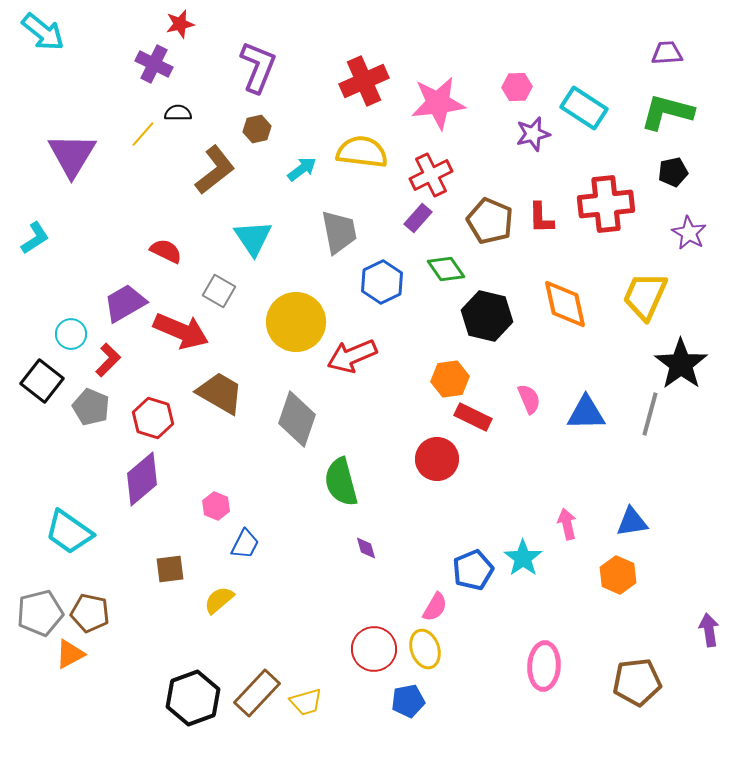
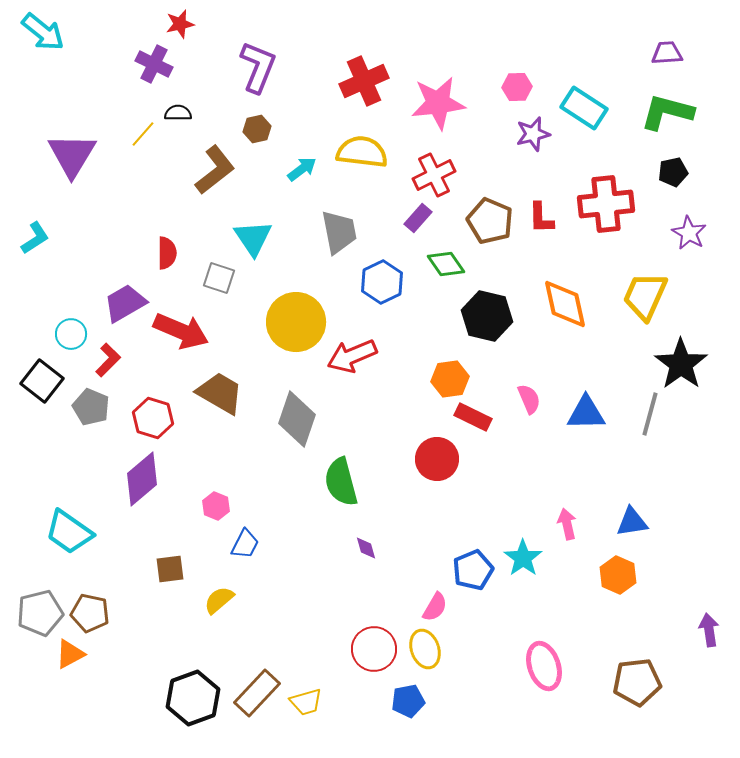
red cross at (431, 175): moved 3 px right
red semicircle at (166, 251): moved 1 px right, 2 px down; rotated 64 degrees clockwise
green diamond at (446, 269): moved 5 px up
gray square at (219, 291): moved 13 px up; rotated 12 degrees counterclockwise
pink ellipse at (544, 666): rotated 21 degrees counterclockwise
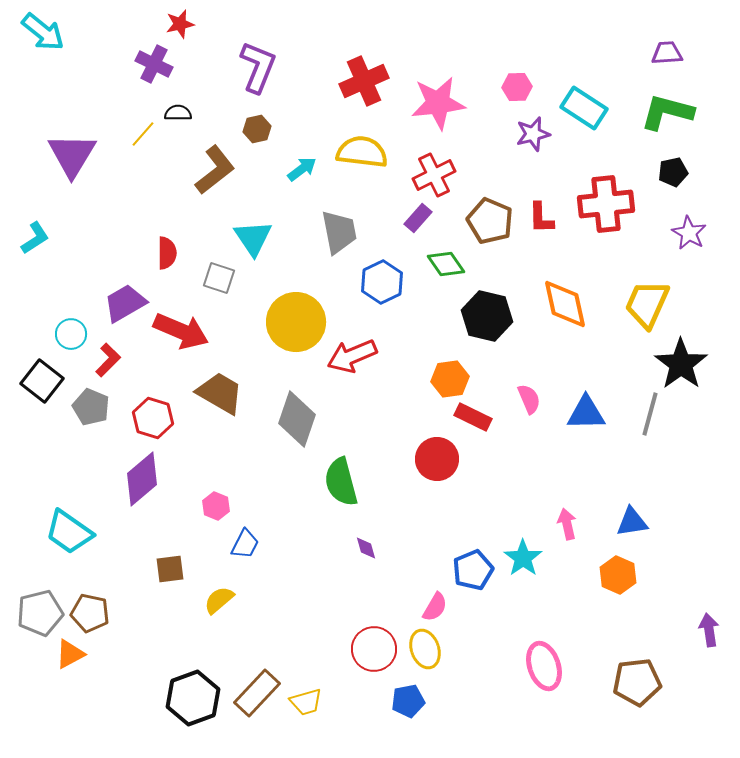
yellow trapezoid at (645, 296): moved 2 px right, 8 px down
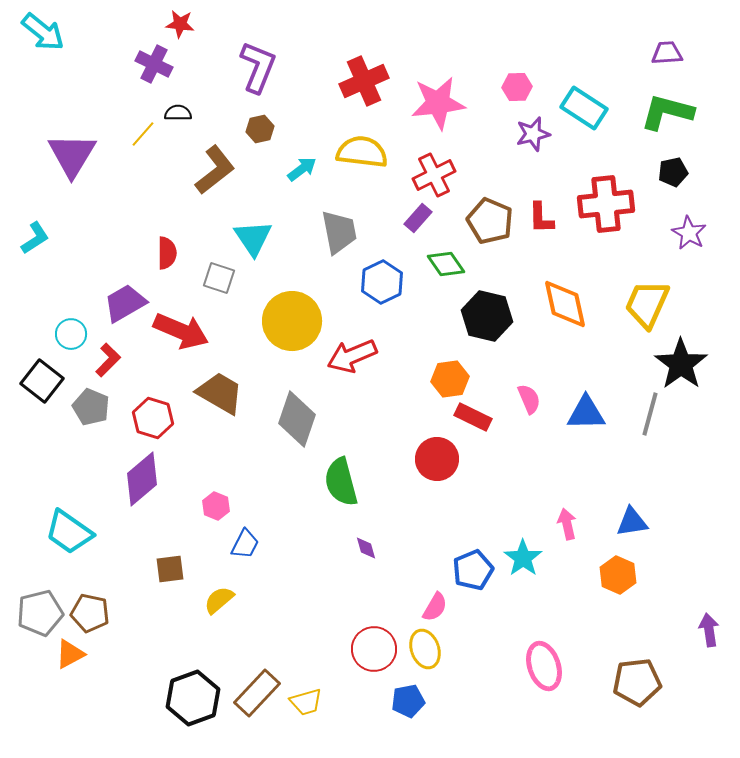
red star at (180, 24): rotated 20 degrees clockwise
brown hexagon at (257, 129): moved 3 px right
yellow circle at (296, 322): moved 4 px left, 1 px up
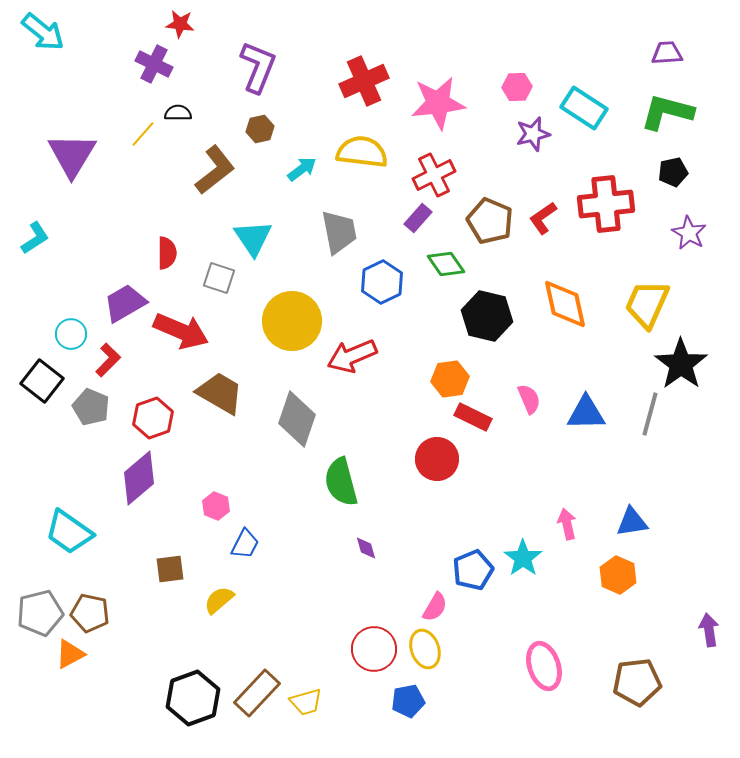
red L-shape at (541, 218): moved 2 px right; rotated 56 degrees clockwise
red hexagon at (153, 418): rotated 24 degrees clockwise
purple diamond at (142, 479): moved 3 px left, 1 px up
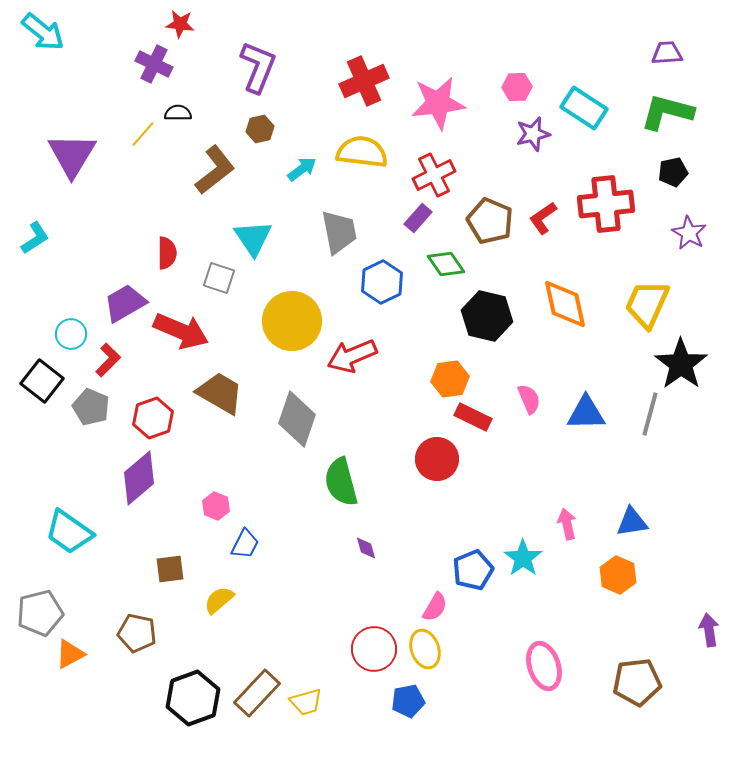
brown pentagon at (90, 613): moved 47 px right, 20 px down
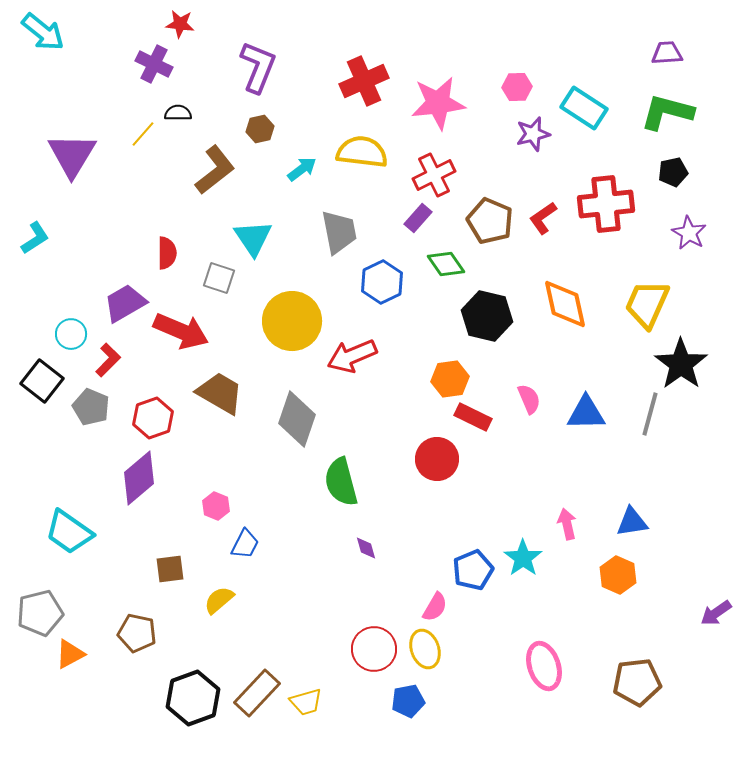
purple arrow at (709, 630): moved 7 px right, 17 px up; rotated 116 degrees counterclockwise
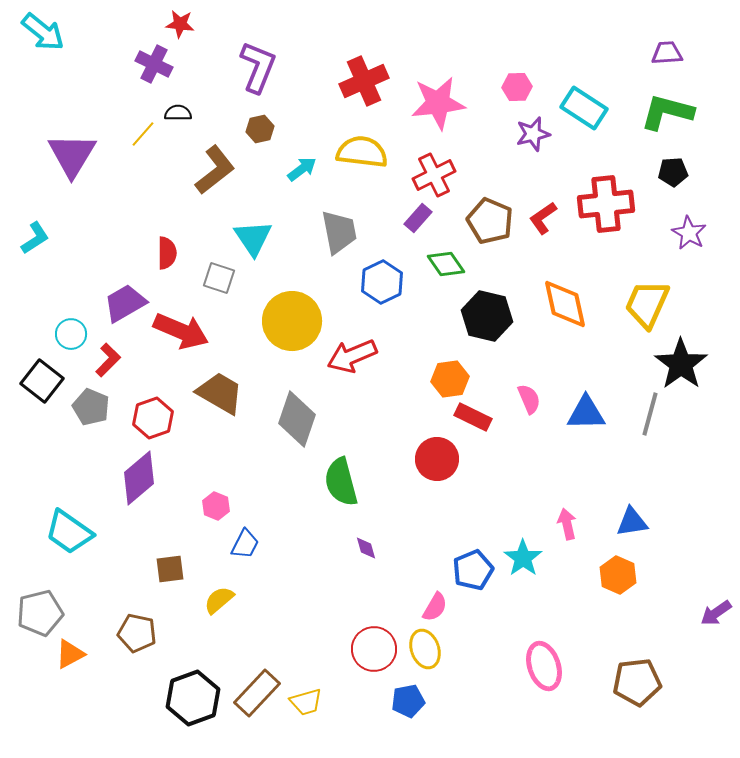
black pentagon at (673, 172): rotated 8 degrees clockwise
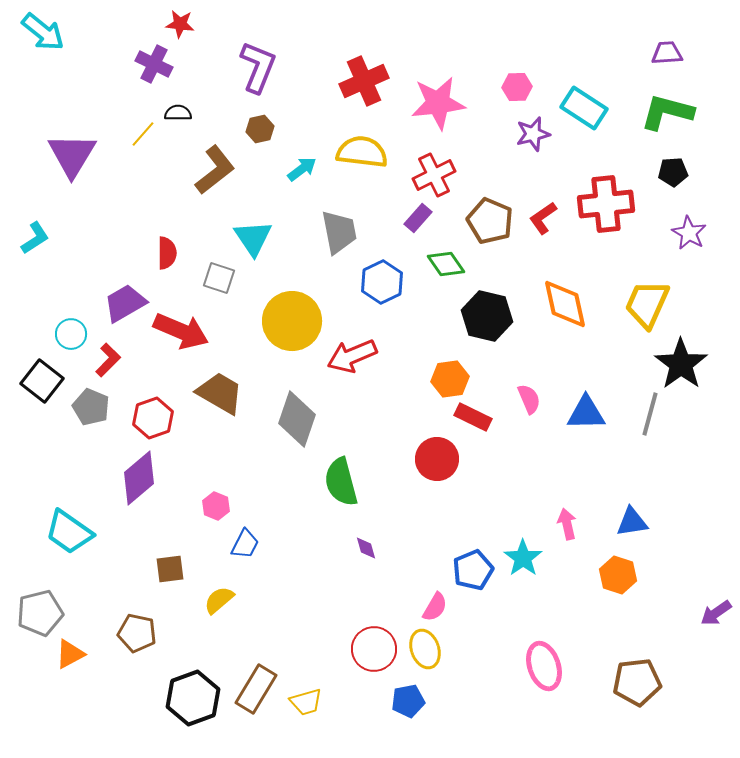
orange hexagon at (618, 575): rotated 6 degrees counterclockwise
brown rectangle at (257, 693): moved 1 px left, 4 px up; rotated 12 degrees counterclockwise
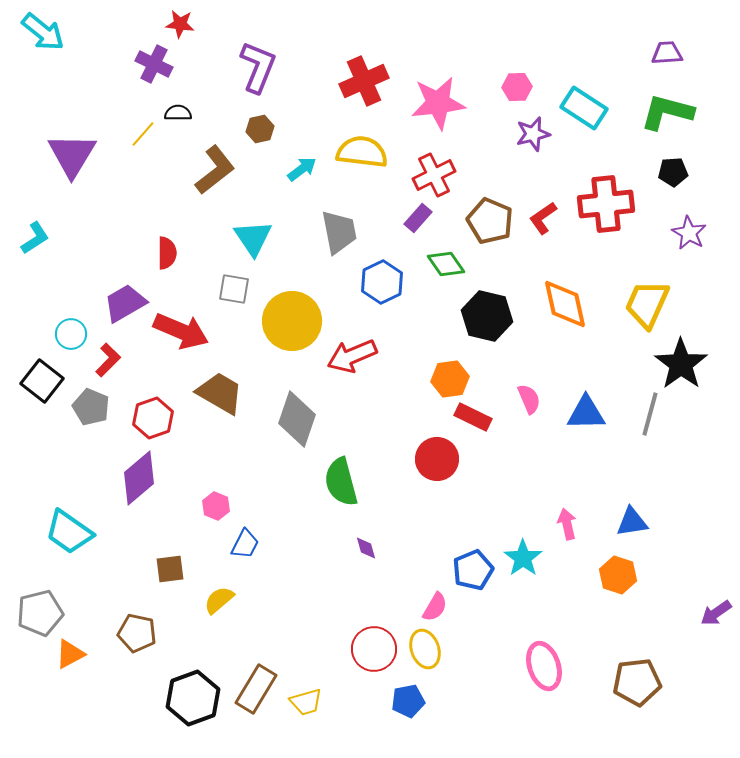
gray square at (219, 278): moved 15 px right, 11 px down; rotated 8 degrees counterclockwise
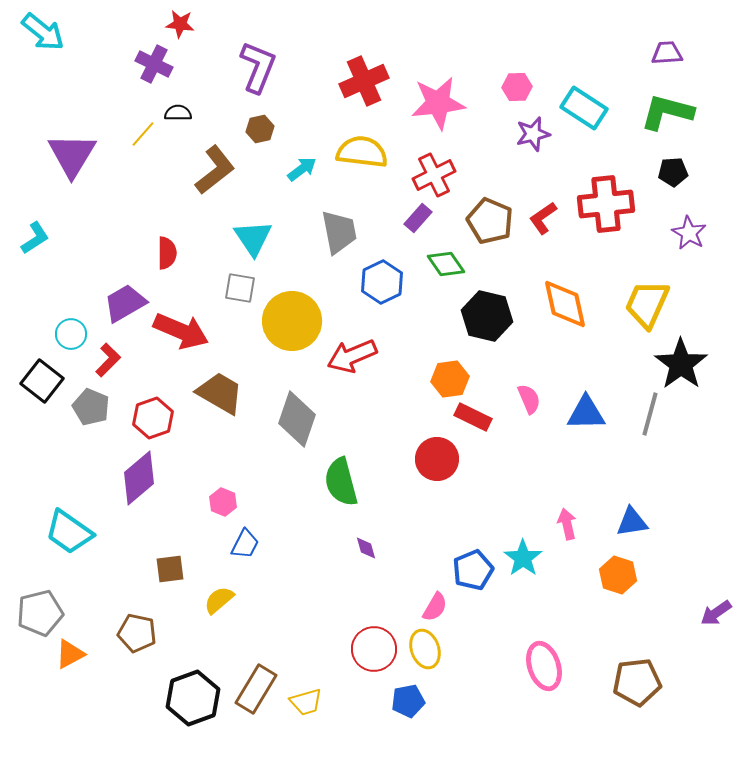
gray square at (234, 289): moved 6 px right, 1 px up
pink hexagon at (216, 506): moved 7 px right, 4 px up
